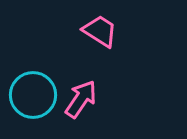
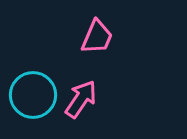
pink trapezoid: moved 3 px left, 6 px down; rotated 81 degrees clockwise
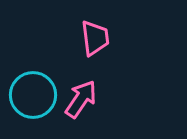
pink trapezoid: moved 2 px left, 1 px down; rotated 30 degrees counterclockwise
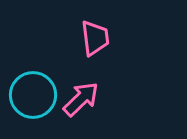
pink arrow: rotated 12 degrees clockwise
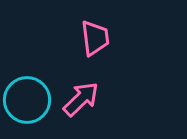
cyan circle: moved 6 px left, 5 px down
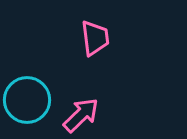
pink arrow: moved 16 px down
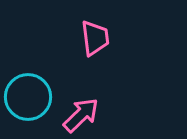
cyan circle: moved 1 px right, 3 px up
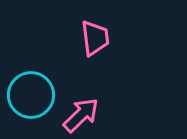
cyan circle: moved 3 px right, 2 px up
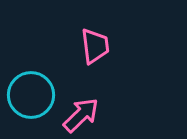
pink trapezoid: moved 8 px down
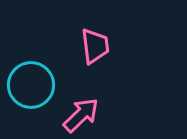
cyan circle: moved 10 px up
